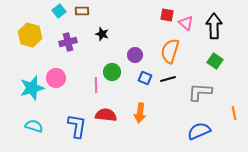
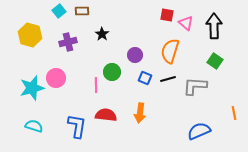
black star: rotated 16 degrees clockwise
gray L-shape: moved 5 px left, 6 px up
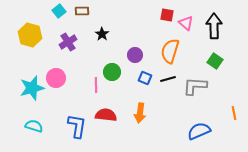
purple cross: rotated 18 degrees counterclockwise
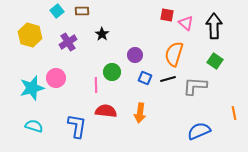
cyan square: moved 2 px left
orange semicircle: moved 4 px right, 3 px down
red semicircle: moved 4 px up
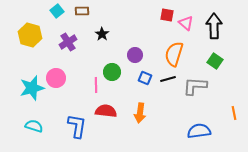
blue semicircle: rotated 15 degrees clockwise
